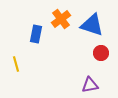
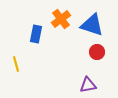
red circle: moved 4 px left, 1 px up
purple triangle: moved 2 px left
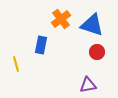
blue rectangle: moved 5 px right, 11 px down
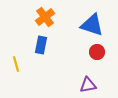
orange cross: moved 16 px left, 2 px up
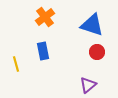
blue rectangle: moved 2 px right, 6 px down; rotated 24 degrees counterclockwise
purple triangle: rotated 30 degrees counterclockwise
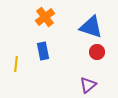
blue triangle: moved 1 px left, 2 px down
yellow line: rotated 21 degrees clockwise
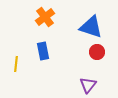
purple triangle: rotated 12 degrees counterclockwise
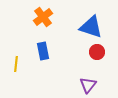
orange cross: moved 2 px left
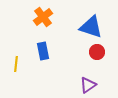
purple triangle: rotated 18 degrees clockwise
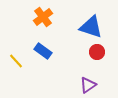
blue rectangle: rotated 42 degrees counterclockwise
yellow line: moved 3 px up; rotated 49 degrees counterclockwise
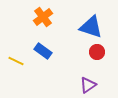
yellow line: rotated 21 degrees counterclockwise
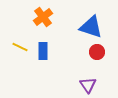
blue rectangle: rotated 54 degrees clockwise
yellow line: moved 4 px right, 14 px up
purple triangle: rotated 30 degrees counterclockwise
